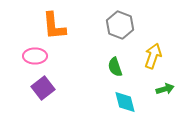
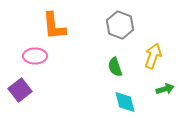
purple square: moved 23 px left, 2 px down
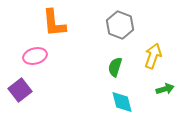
orange L-shape: moved 3 px up
pink ellipse: rotated 15 degrees counterclockwise
green semicircle: rotated 36 degrees clockwise
cyan diamond: moved 3 px left
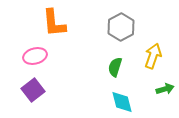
gray hexagon: moved 1 px right, 2 px down; rotated 12 degrees clockwise
purple square: moved 13 px right
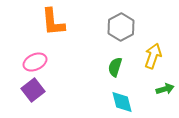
orange L-shape: moved 1 px left, 1 px up
pink ellipse: moved 6 px down; rotated 10 degrees counterclockwise
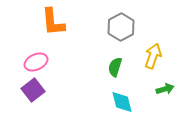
pink ellipse: moved 1 px right
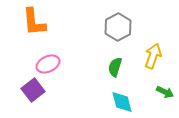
orange L-shape: moved 19 px left
gray hexagon: moved 3 px left
pink ellipse: moved 12 px right, 2 px down
green arrow: moved 3 px down; rotated 42 degrees clockwise
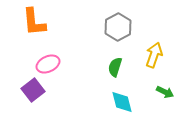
yellow arrow: moved 1 px right, 1 px up
